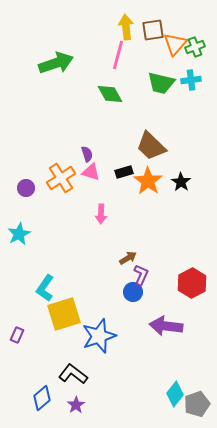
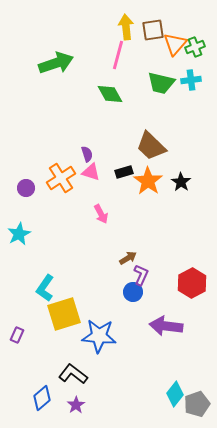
pink arrow: rotated 30 degrees counterclockwise
blue star: rotated 24 degrees clockwise
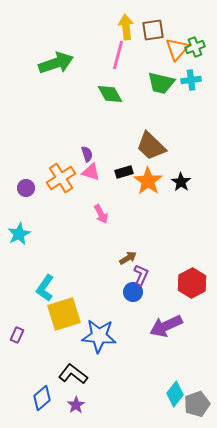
orange triangle: moved 2 px right, 5 px down
purple arrow: rotated 32 degrees counterclockwise
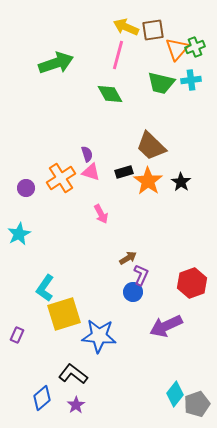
yellow arrow: rotated 60 degrees counterclockwise
red hexagon: rotated 8 degrees clockwise
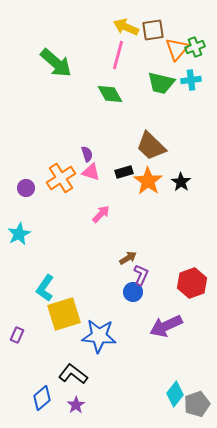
green arrow: rotated 60 degrees clockwise
pink arrow: rotated 108 degrees counterclockwise
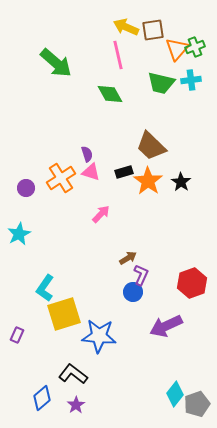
pink line: rotated 28 degrees counterclockwise
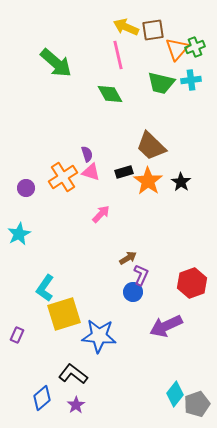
orange cross: moved 2 px right, 1 px up
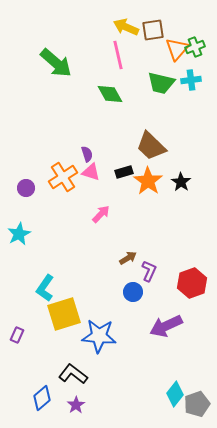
purple L-shape: moved 8 px right, 4 px up
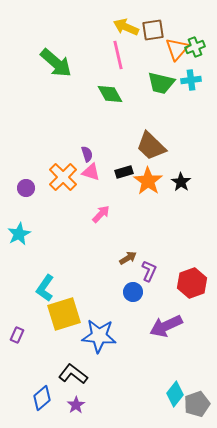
orange cross: rotated 12 degrees counterclockwise
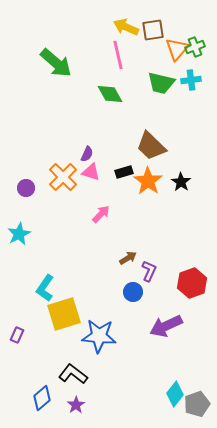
purple semicircle: rotated 42 degrees clockwise
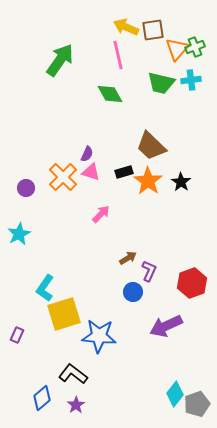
green arrow: moved 4 px right, 3 px up; rotated 96 degrees counterclockwise
